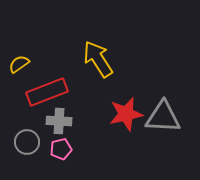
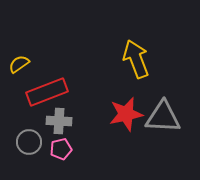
yellow arrow: moved 38 px right; rotated 12 degrees clockwise
gray circle: moved 2 px right
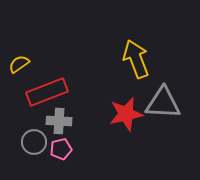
gray triangle: moved 14 px up
gray circle: moved 5 px right
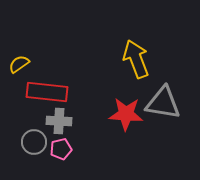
red rectangle: rotated 27 degrees clockwise
gray triangle: rotated 6 degrees clockwise
red star: rotated 16 degrees clockwise
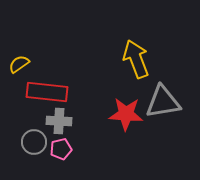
gray triangle: moved 1 px up; rotated 18 degrees counterclockwise
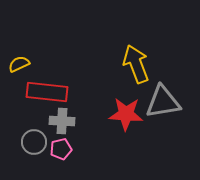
yellow arrow: moved 5 px down
yellow semicircle: rotated 10 degrees clockwise
gray cross: moved 3 px right
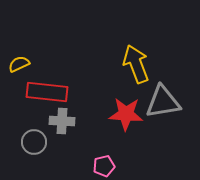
pink pentagon: moved 43 px right, 17 px down
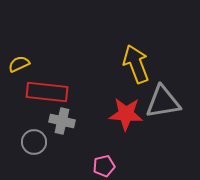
gray cross: rotated 10 degrees clockwise
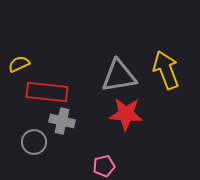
yellow arrow: moved 30 px right, 6 px down
gray triangle: moved 44 px left, 26 px up
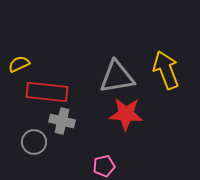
gray triangle: moved 2 px left, 1 px down
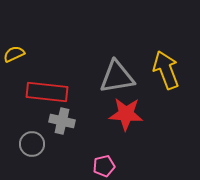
yellow semicircle: moved 5 px left, 10 px up
gray circle: moved 2 px left, 2 px down
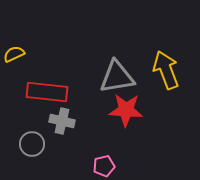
red star: moved 4 px up
